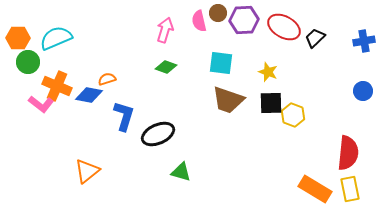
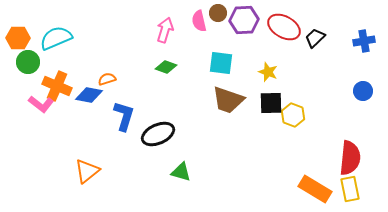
red semicircle: moved 2 px right, 5 px down
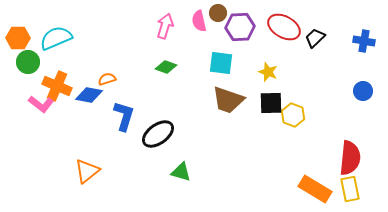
purple hexagon: moved 4 px left, 7 px down
pink arrow: moved 4 px up
blue cross: rotated 20 degrees clockwise
black ellipse: rotated 12 degrees counterclockwise
